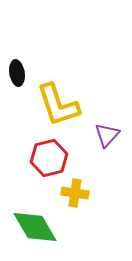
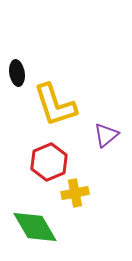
yellow L-shape: moved 3 px left
purple triangle: moved 1 px left; rotated 8 degrees clockwise
red hexagon: moved 4 px down; rotated 9 degrees counterclockwise
yellow cross: rotated 20 degrees counterclockwise
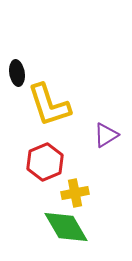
yellow L-shape: moved 6 px left
purple triangle: rotated 8 degrees clockwise
red hexagon: moved 4 px left
green diamond: moved 31 px right
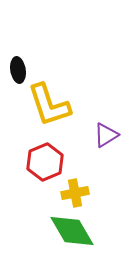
black ellipse: moved 1 px right, 3 px up
green diamond: moved 6 px right, 4 px down
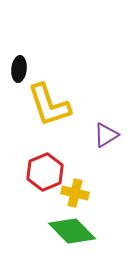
black ellipse: moved 1 px right, 1 px up; rotated 15 degrees clockwise
red hexagon: moved 10 px down
yellow cross: rotated 24 degrees clockwise
green diamond: rotated 15 degrees counterclockwise
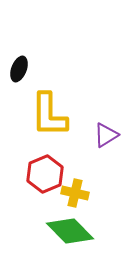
black ellipse: rotated 15 degrees clockwise
yellow L-shape: moved 10 px down; rotated 18 degrees clockwise
red hexagon: moved 2 px down
green diamond: moved 2 px left
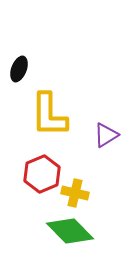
red hexagon: moved 3 px left
